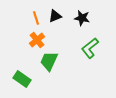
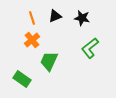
orange line: moved 4 px left
orange cross: moved 5 px left
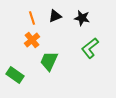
green rectangle: moved 7 px left, 4 px up
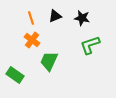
orange line: moved 1 px left
orange cross: rotated 14 degrees counterclockwise
green L-shape: moved 3 px up; rotated 20 degrees clockwise
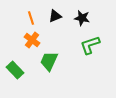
green rectangle: moved 5 px up; rotated 12 degrees clockwise
